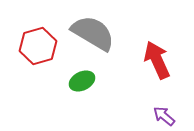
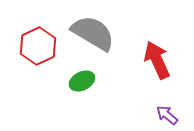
red hexagon: rotated 9 degrees counterclockwise
purple arrow: moved 3 px right, 1 px up
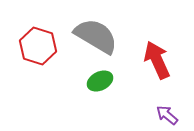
gray semicircle: moved 3 px right, 3 px down
red hexagon: rotated 18 degrees counterclockwise
green ellipse: moved 18 px right
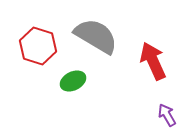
red arrow: moved 4 px left, 1 px down
green ellipse: moved 27 px left
purple arrow: rotated 20 degrees clockwise
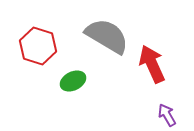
gray semicircle: moved 11 px right
red arrow: moved 1 px left, 3 px down
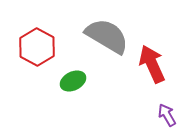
red hexagon: moved 1 px left, 1 px down; rotated 12 degrees clockwise
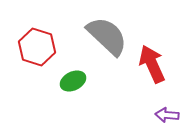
gray semicircle: rotated 12 degrees clockwise
red hexagon: rotated 12 degrees counterclockwise
purple arrow: rotated 55 degrees counterclockwise
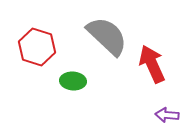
green ellipse: rotated 30 degrees clockwise
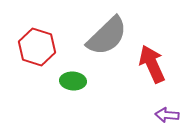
gray semicircle: rotated 93 degrees clockwise
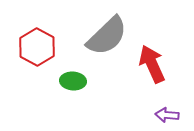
red hexagon: rotated 12 degrees clockwise
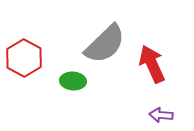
gray semicircle: moved 2 px left, 8 px down
red hexagon: moved 13 px left, 11 px down
purple arrow: moved 6 px left
